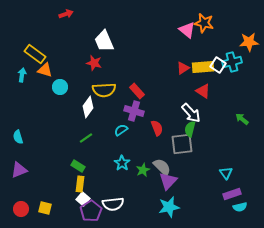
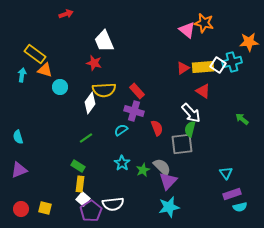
white diamond at (88, 107): moved 2 px right, 4 px up
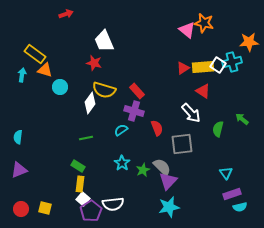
yellow semicircle at (104, 90): rotated 20 degrees clockwise
green semicircle at (190, 129): moved 28 px right
cyan semicircle at (18, 137): rotated 24 degrees clockwise
green line at (86, 138): rotated 24 degrees clockwise
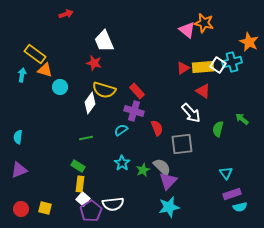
orange star at (249, 42): rotated 30 degrees clockwise
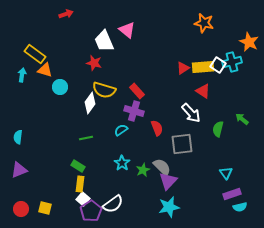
pink triangle at (187, 30): moved 60 px left
white semicircle at (113, 204): rotated 30 degrees counterclockwise
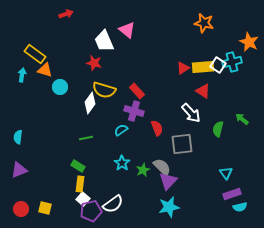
purple pentagon at (91, 211): rotated 20 degrees clockwise
